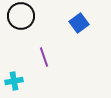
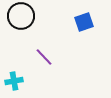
blue square: moved 5 px right, 1 px up; rotated 18 degrees clockwise
purple line: rotated 24 degrees counterclockwise
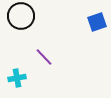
blue square: moved 13 px right
cyan cross: moved 3 px right, 3 px up
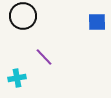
black circle: moved 2 px right
blue square: rotated 18 degrees clockwise
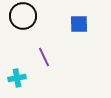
blue square: moved 18 px left, 2 px down
purple line: rotated 18 degrees clockwise
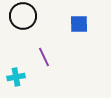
cyan cross: moved 1 px left, 1 px up
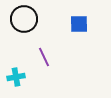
black circle: moved 1 px right, 3 px down
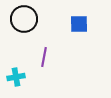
purple line: rotated 36 degrees clockwise
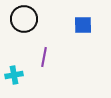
blue square: moved 4 px right, 1 px down
cyan cross: moved 2 px left, 2 px up
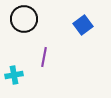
blue square: rotated 36 degrees counterclockwise
